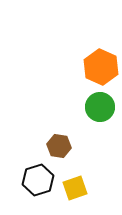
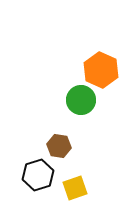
orange hexagon: moved 3 px down
green circle: moved 19 px left, 7 px up
black hexagon: moved 5 px up
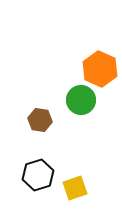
orange hexagon: moved 1 px left, 1 px up
brown hexagon: moved 19 px left, 26 px up
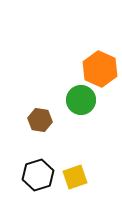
yellow square: moved 11 px up
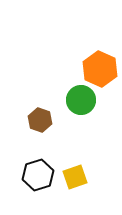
brown hexagon: rotated 10 degrees clockwise
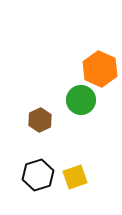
brown hexagon: rotated 15 degrees clockwise
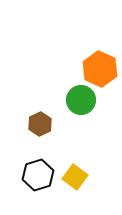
brown hexagon: moved 4 px down
yellow square: rotated 35 degrees counterclockwise
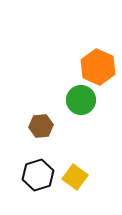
orange hexagon: moved 2 px left, 2 px up
brown hexagon: moved 1 px right, 2 px down; rotated 20 degrees clockwise
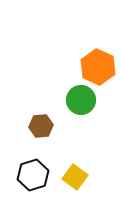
black hexagon: moved 5 px left
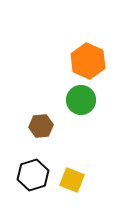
orange hexagon: moved 10 px left, 6 px up
yellow square: moved 3 px left, 3 px down; rotated 15 degrees counterclockwise
